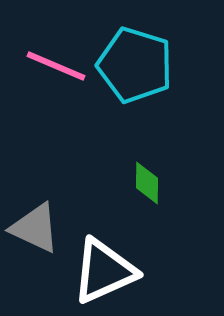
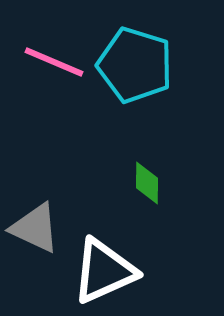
pink line: moved 2 px left, 4 px up
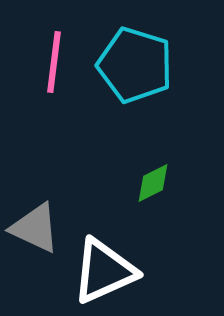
pink line: rotated 74 degrees clockwise
green diamond: moved 6 px right; rotated 63 degrees clockwise
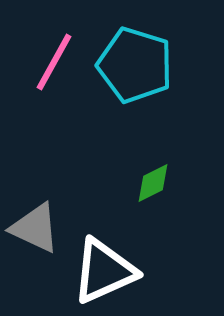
pink line: rotated 22 degrees clockwise
